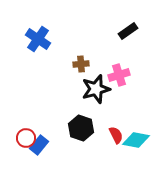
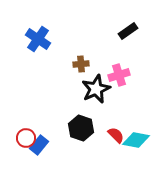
black star: rotated 8 degrees counterclockwise
red semicircle: rotated 18 degrees counterclockwise
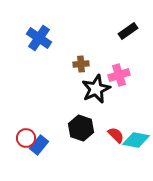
blue cross: moved 1 px right, 1 px up
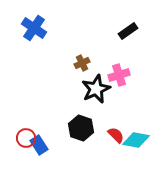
blue cross: moved 5 px left, 10 px up
brown cross: moved 1 px right, 1 px up; rotated 21 degrees counterclockwise
blue rectangle: rotated 72 degrees counterclockwise
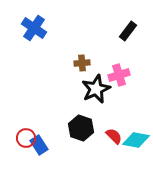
black rectangle: rotated 18 degrees counterclockwise
brown cross: rotated 21 degrees clockwise
red semicircle: moved 2 px left, 1 px down
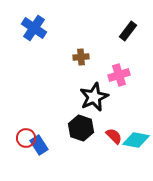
brown cross: moved 1 px left, 6 px up
black star: moved 2 px left, 8 px down
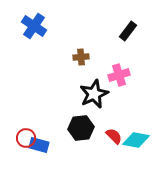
blue cross: moved 2 px up
black star: moved 3 px up
black hexagon: rotated 25 degrees counterclockwise
blue rectangle: rotated 42 degrees counterclockwise
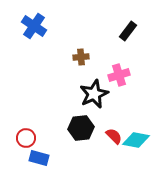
blue rectangle: moved 13 px down
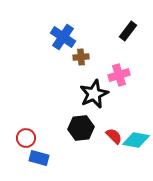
blue cross: moved 29 px right, 11 px down
